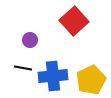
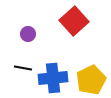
purple circle: moved 2 px left, 6 px up
blue cross: moved 2 px down
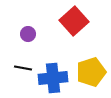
yellow pentagon: moved 8 px up; rotated 8 degrees clockwise
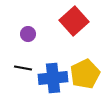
yellow pentagon: moved 6 px left, 2 px down; rotated 8 degrees counterclockwise
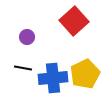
purple circle: moved 1 px left, 3 px down
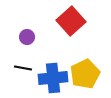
red square: moved 3 px left
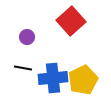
yellow pentagon: moved 2 px left, 6 px down
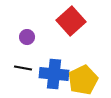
blue cross: moved 1 px right, 4 px up; rotated 12 degrees clockwise
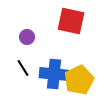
red square: rotated 36 degrees counterclockwise
black line: rotated 48 degrees clockwise
yellow pentagon: moved 4 px left
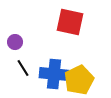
red square: moved 1 px left, 1 px down
purple circle: moved 12 px left, 5 px down
